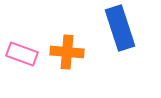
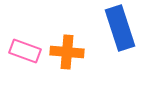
pink rectangle: moved 3 px right, 3 px up
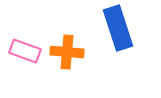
blue rectangle: moved 2 px left
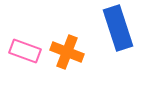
orange cross: rotated 16 degrees clockwise
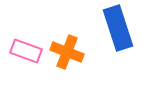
pink rectangle: moved 1 px right
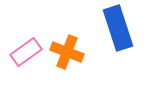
pink rectangle: moved 1 px down; rotated 56 degrees counterclockwise
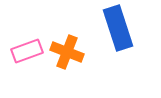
pink rectangle: moved 1 px right, 1 px up; rotated 16 degrees clockwise
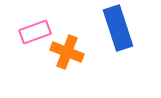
pink rectangle: moved 8 px right, 19 px up
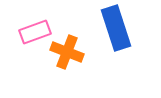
blue rectangle: moved 2 px left
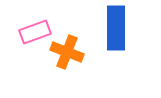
blue rectangle: rotated 18 degrees clockwise
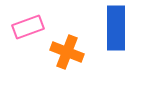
pink rectangle: moved 7 px left, 5 px up
